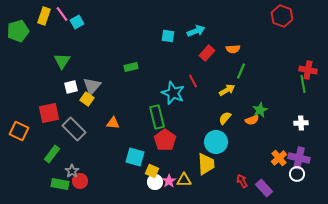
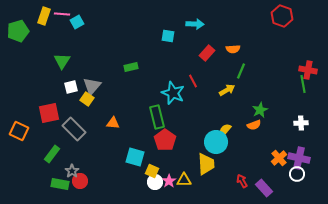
pink line at (62, 14): rotated 49 degrees counterclockwise
cyan arrow at (196, 31): moved 1 px left, 7 px up; rotated 24 degrees clockwise
yellow semicircle at (225, 118): moved 12 px down
orange semicircle at (252, 120): moved 2 px right, 5 px down
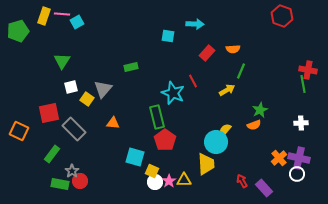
gray triangle at (92, 86): moved 11 px right, 3 px down
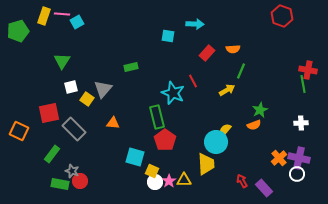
gray star at (72, 171): rotated 16 degrees counterclockwise
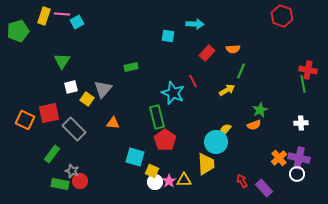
orange square at (19, 131): moved 6 px right, 11 px up
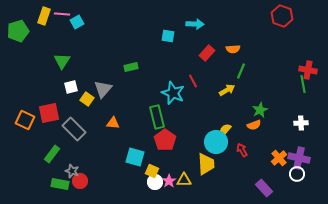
red arrow at (242, 181): moved 31 px up
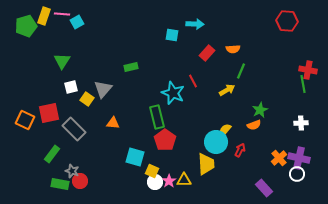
red hexagon at (282, 16): moved 5 px right, 5 px down; rotated 15 degrees counterclockwise
green pentagon at (18, 31): moved 8 px right, 5 px up
cyan square at (168, 36): moved 4 px right, 1 px up
red arrow at (242, 150): moved 2 px left; rotated 56 degrees clockwise
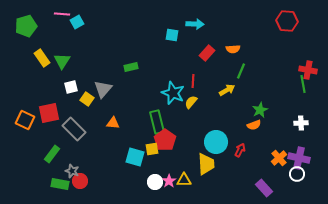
yellow rectangle at (44, 16): moved 2 px left, 42 px down; rotated 54 degrees counterclockwise
red line at (193, 81): rotated 32 degrees clockwise
green rectangle at (157, 117): moved 5 px down
yellow semicircle at (225, 130): moved 34 px left, 28 px up
yellow square at (152, 171): moved 22 px up; rotated 32 degrees counterclockwise
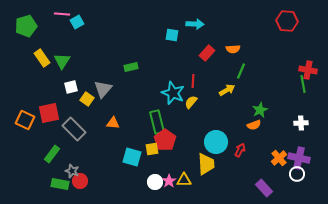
cyan square at (135, 157): moved 3 px left
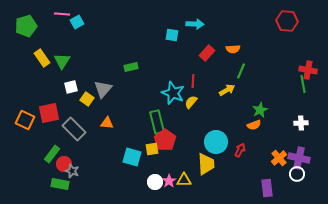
orange triangle at (113, 123): moved 6 px left
red circle at (80, 181): moved 16 px left, 17 px up
purple rectangle at (264, 188): moved 3 px right; rotated 36 degrees clockwise
